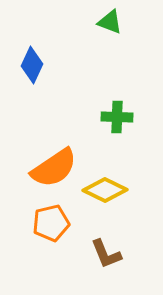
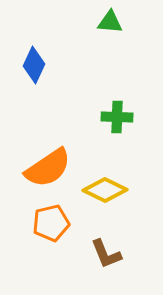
green triangle: rotated 16 degrees counterclockwise
blue diamond: moved 2 px right
orange semicircle: moved 6 px left
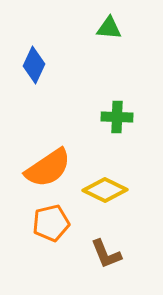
green triangle: moved 1 px left, 6 px down
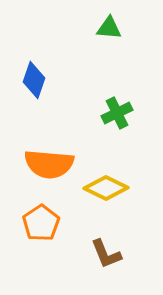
blue diamond: moved 15 px down; rotated 6 degrees counterclockwise
green cross: moved 4 px up; rotated 28 degrees counterclockwise
orange semicircle: moved 1 px right, 4 px up; rotated 39 degrees clockwise
yellow diamond: moved 1 px right, 2 px up
orange pentagon: moved 10 px left; rotated 21 degrees counterclockwise
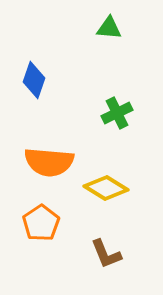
orange semicircle: moved 2 px up
yellow diamond: rotated 6 degrees clockwise
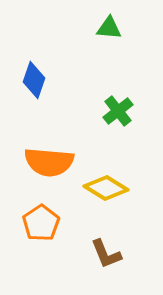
green cross: moved 1 px right, 2 px up; rotated 12 degrees counterclockwise
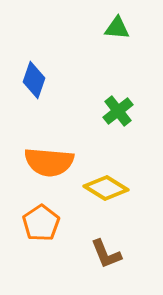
green triangle: moved 8 px right
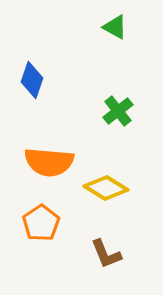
green triangle: moved 2 px left, 1 px up; rotated 24 degrees clockwise
blue diamond: moved 2 px left
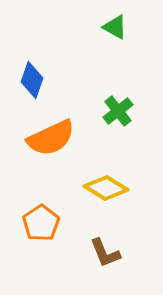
orange semicircle: moved 2 px right, 24 px up; rotated 30 degrees counterclockwise
brown L-shape: moved 1 px left, 1 px up
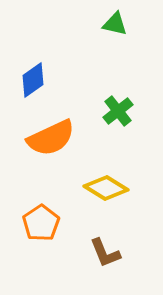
green triangle: moved 3 px up; rotated 16 degrees counterclockwise
blue diamond: moved 1 px right; rotated 36 degrees clockwise
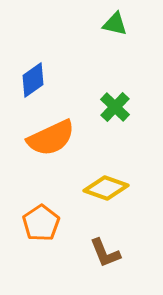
green cross: moved 3 px left, 4 px up; rotated 8 degrees counterclockwise
yellow diamond: rotated 12 degrees counterclockwise
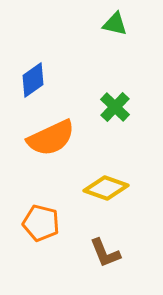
orange pentagon: rotated 24 degrees counterclockwise
